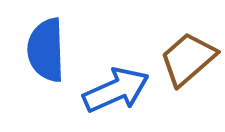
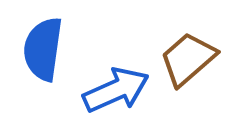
blue semicircle: moved 3 px left, 1 px up; rotated 10 degrees clockwise
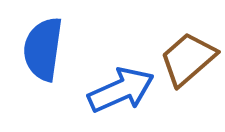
blue arrow: moved 5 px right
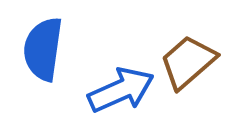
brown trapezoid: moved 3 px down
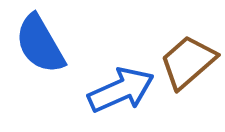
blue semicircle: moved 3 px left, 5 px up; rotated 38 degrees counterclockwise
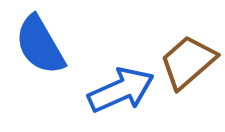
blue semicircle: moved 1 px down
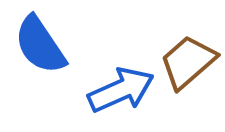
blue semicircle: rotated 4 degrees counterclockwise
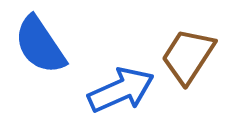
brown trapezoid: moved 6 px up; rotated 16 degrees counterclockwise
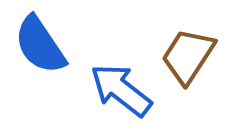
blue arrow: rotated 118 degrees counterclockwise
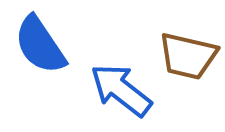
brown trapezoid: rotated 110 degrees counterclockwise
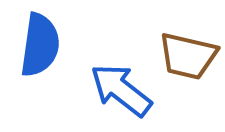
blue semicircle: rotated 138 degrees counterclockwise
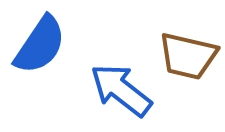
blue semicircle: rotated 26 degrees clockwise
